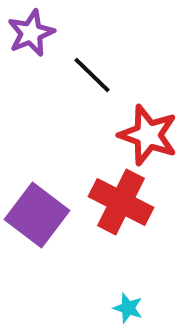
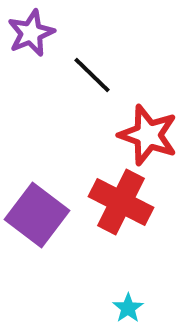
cyan star: rotated 20 degrees clockwise
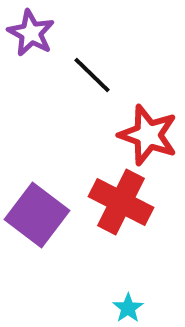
purple star: rotated 21 degrees counterclockwise
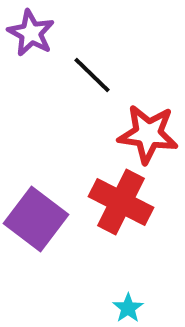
red star: moved 1 px up; rotated 12 degrees counterclockwise
purple square: moved 1 px left, 4 px down
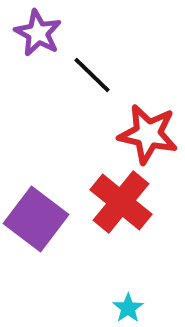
purple star: moved 7 px right
red star: rotated 4 degrees clockwise
red cross: rotated 12 degrees clockwise
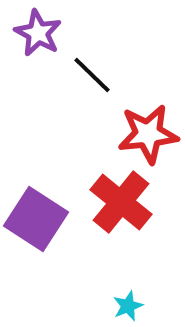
red star: rotated 18 degrees counterclockwise
purple square: rotated 4 degrees counterclockwise
cyan star: moved 2 px up; rotated 12 degrees clockwise
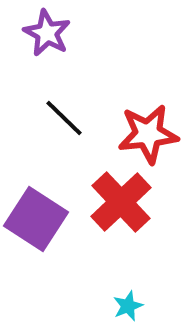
purple star: moved 9 px right
black line: moved 28 px left, 43 px down
red cross: rotated 8 degrees clockwise
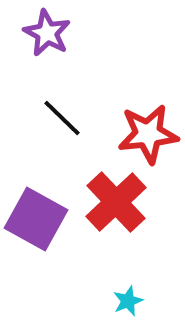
black line: moved 2 px left
red cross: moved 5 px left
purple square: rotated 4 degrees counterclockwise
cyan star: moved 5 px up
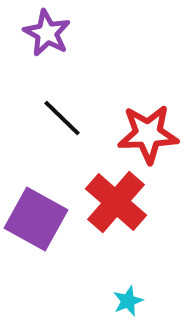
red star: rotated 4 degrees clockwise
red cross: rotated 6 degrees counterclockwise
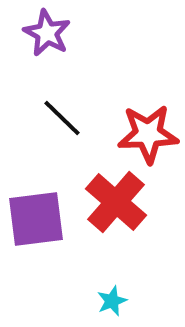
purple square: rotated 36 degrees counterclockwise
cyan star: moved 16 px left
